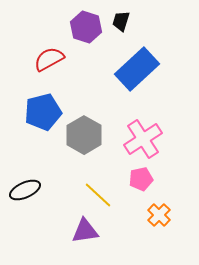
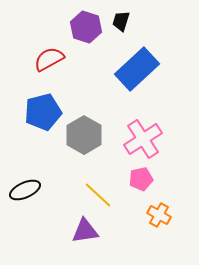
orange cross: rotated 15 degrees counterclockwise
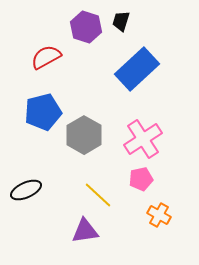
red semicircle: moved 3 px left, 2 px up
black ellipse: moved 1 px right
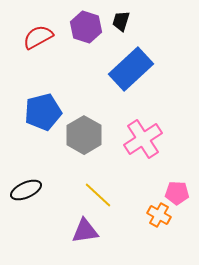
red semicircle: moved 8 px left, 20 px up
blue rectangle: moved 6 px left
pink pentagon: moved 36 px right, 14 px down; rotated 15 degrees clockwise
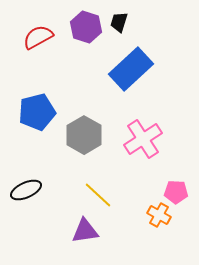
black trapezoid: moved 2 px left, 1 px down
blue pentagon: moved 6 px left
pink pentagon: moved 1 px left, 1 px up
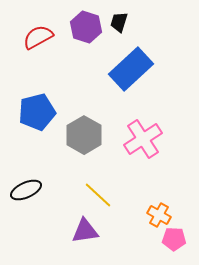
pink pentagon: moved 2 px left, 47 px down
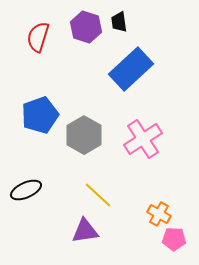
black trapezoid: rotated 25 degrees counterclockwise
red semicircle: rotated 44 degrees counterclockwise
blue pentagon: moved 3 px right, 3 px down; rotated 6 degrees counterclockwise
orange cross: moved 1 px up
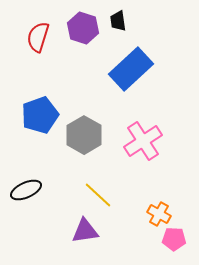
black trapezoid: moved 1 px left, 1 px up
purple hexagon: moved 3 px left, 1 px down
pink cross: moved 2 px down
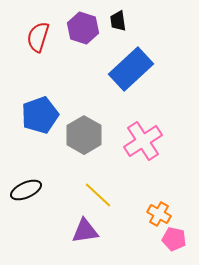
pink pentagon: rotated 10 degrees clockwise
